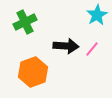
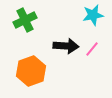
cyan star: moved 4 px left; rotated 20 degrees clockwise
green cross: moved 2 px up
orange hexagon: moved 2 px left, 1 px up
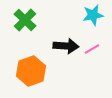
green cross: rotated 20 degrees counterclockwise
pink line: rotated 21 degrees clockwise
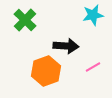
pink line: moved 1 px right, 18 px down
orange hexagon: moved 15 px right
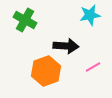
cyan star: moved 3 px left
green cross: rotated 15 degrees counterclockwise
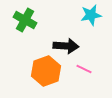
cyan star: moved 1 px right
pink line: moved 9 px left, 2 px down; rotated 56 degrees clockwise
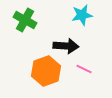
cyan star: moved 9 px left
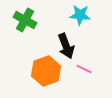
cyan star: moved 2 px left; rotated 15 degrees clockwise
black arrow: rotated 65 degrees clockwise
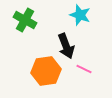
cyan star: rotated 15 degrees clockwise
orange hexagon: rotated 12 degrees clockwise
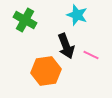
cyan star: moved 3 px left
pink line: moved 7 px right, 14 px up
